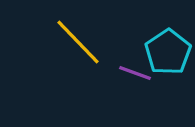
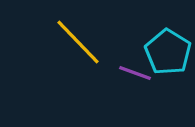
cyan pentagon: rotated 6 degrees counterclockwise
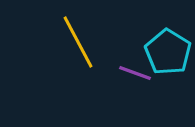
yellow line: rotated 16 degrees clockwise
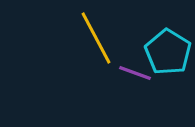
yellow line: moved 18 px right, 4 px up
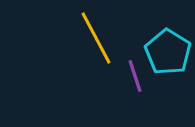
purple line: moved 3 px down; rotated 52 degrees clockwise
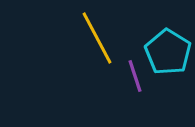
yellow line: moved 1 px right
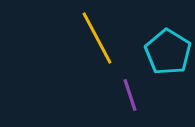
purple line: moved 5 px left, 19 px down
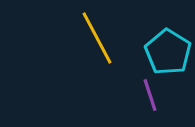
purple line: moved 20 px right
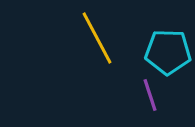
cyan pentagon: rotated 30 degrees counterclockwise
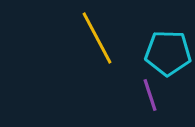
cyan pentagon: moved 1 px down
